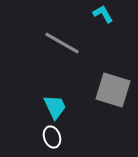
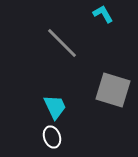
gray line: rotated 15 degrees clockwise
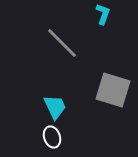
cyan L-shape: rotated 50 degrees clockwise
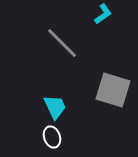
cyan L-shape: rotated 35 degrees clockwise
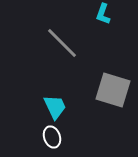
cyan L-shape: rotated 145 degrees clockwise
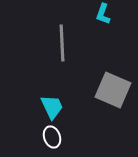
gray line: rotated 42 degrees clockwise
gray square: rotated 6 degrees clockwise
cyan trapezoid: moved 3 px left
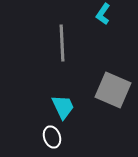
cyan L-shape: rotated 15 degrees clockwise
cyan trapezoid: moved 11 px right
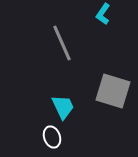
gray line: rotated 21 degrees counterclockwise
gray square: moved 1 px down; rotated 6 degrees counterclockwise
